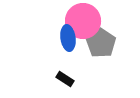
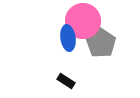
black rectangle: moved 1 px right, 2 px down
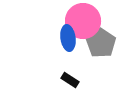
black rectangle: moved 4 px right, 1 px up
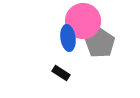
gray pentagon: moved 1 px left
black rectangle: moved 9 px left, 7 px up
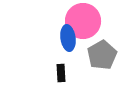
gray pentagon: moved 2 px right, 12 px down; rotated 8 degrees clockwise
black rectangle: rotated 54 degrees clockwise
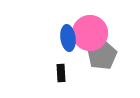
pink circle: moved 7 px right, 12 px down
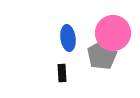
pink circle: moved 23 px right
black rectangle: moved 1 px right
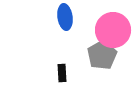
pink circle: moved 3 px up
blue ellipse: moved 3 px left, 21 px up
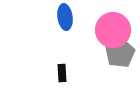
gray pentagon: moved 18 px right, 2 px up
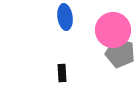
gray pentagon: rotated 28 degrees counterclockwise
